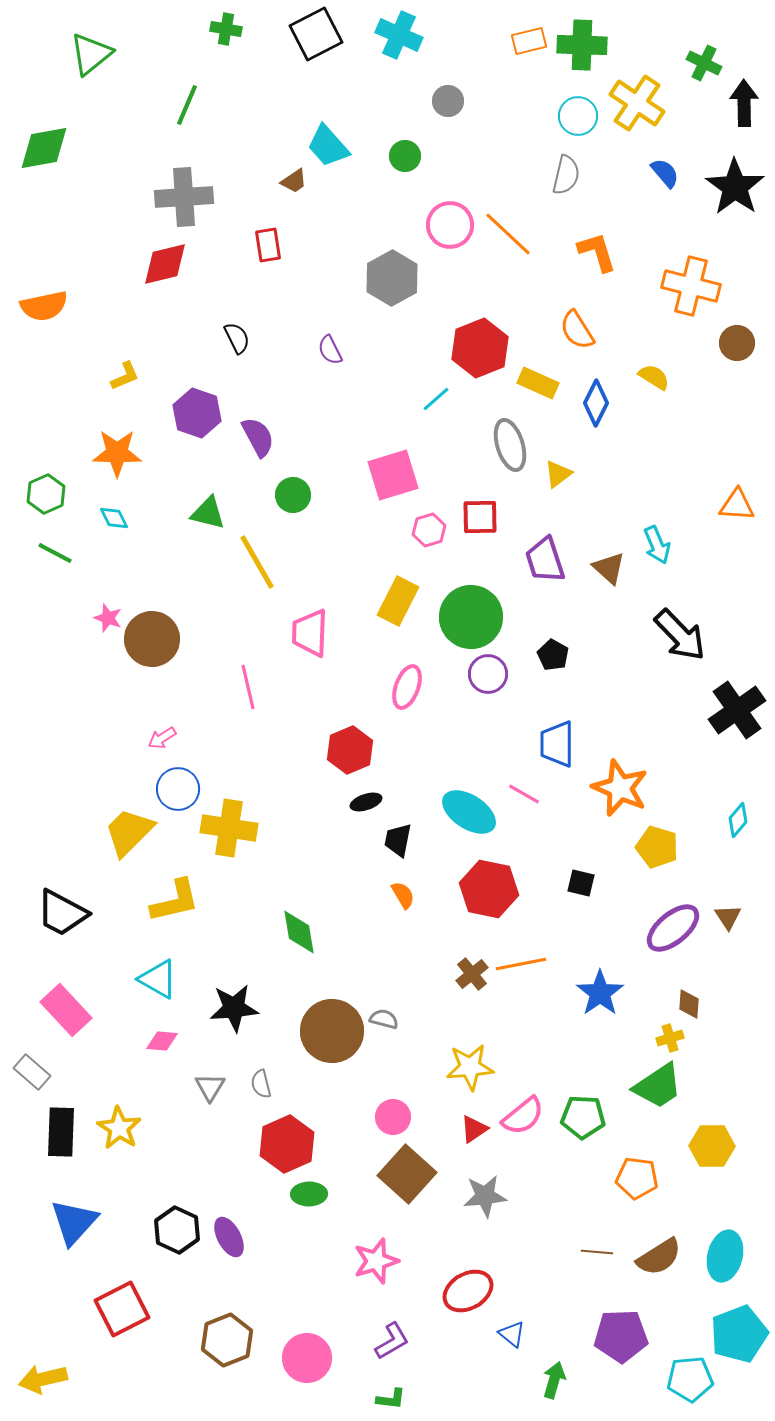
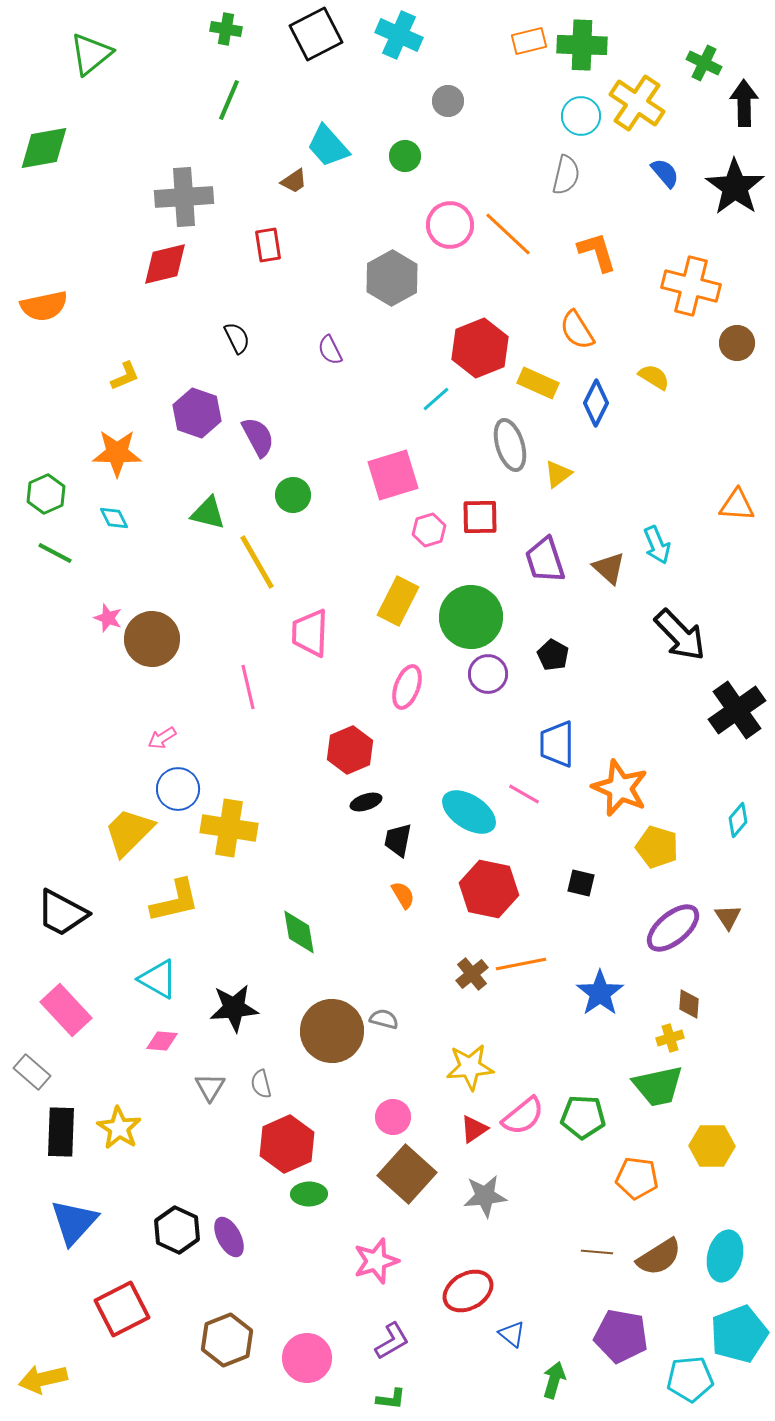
green line at (187, 105): moved 42 px right, 5 px up
cyan circle at (578, 116): moved 3 px right
green trapezoid at (658, 1086): rotated 22 degrees clockwise
purple pentagon at (621, 1336): rotated 12 degrees clockwise
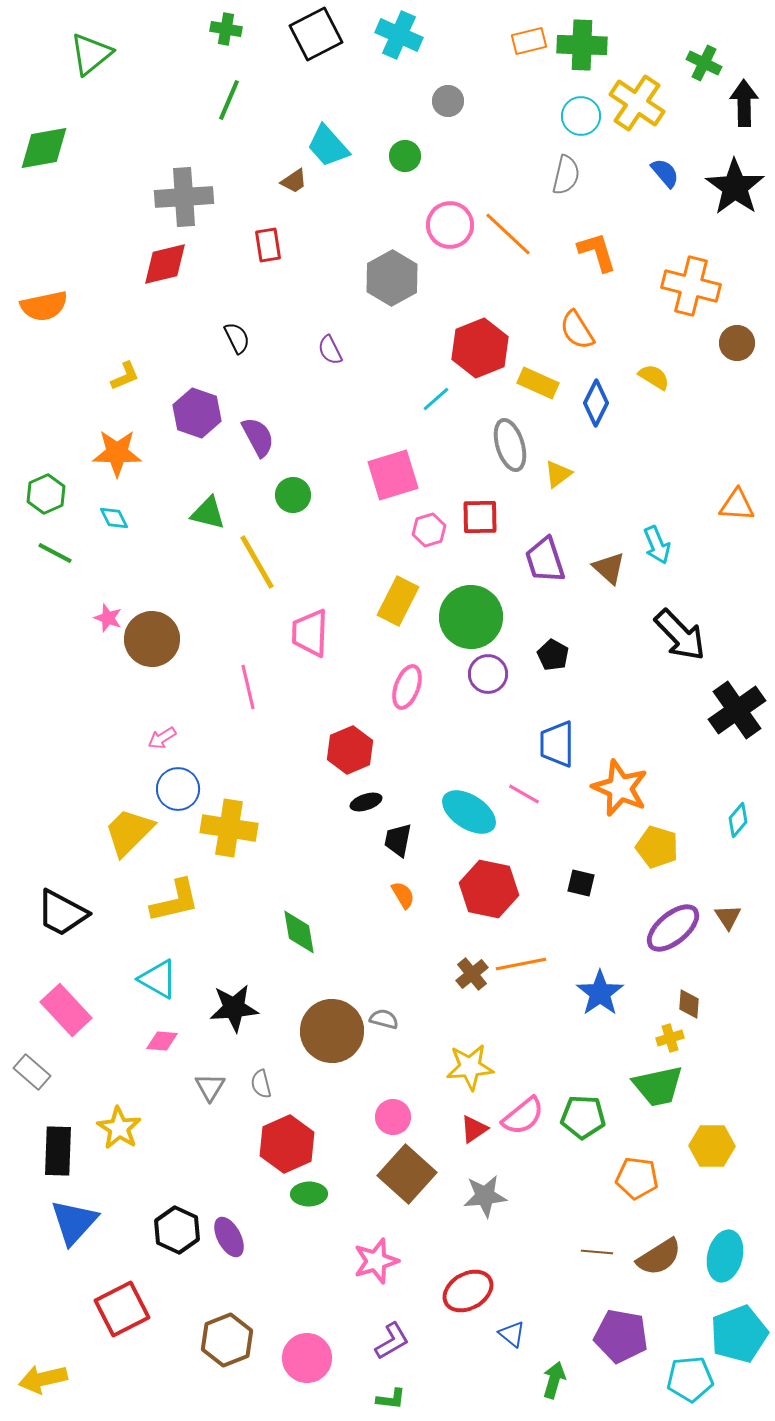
black rectangle at (61, 1132): moved 3 px left, 19 px down
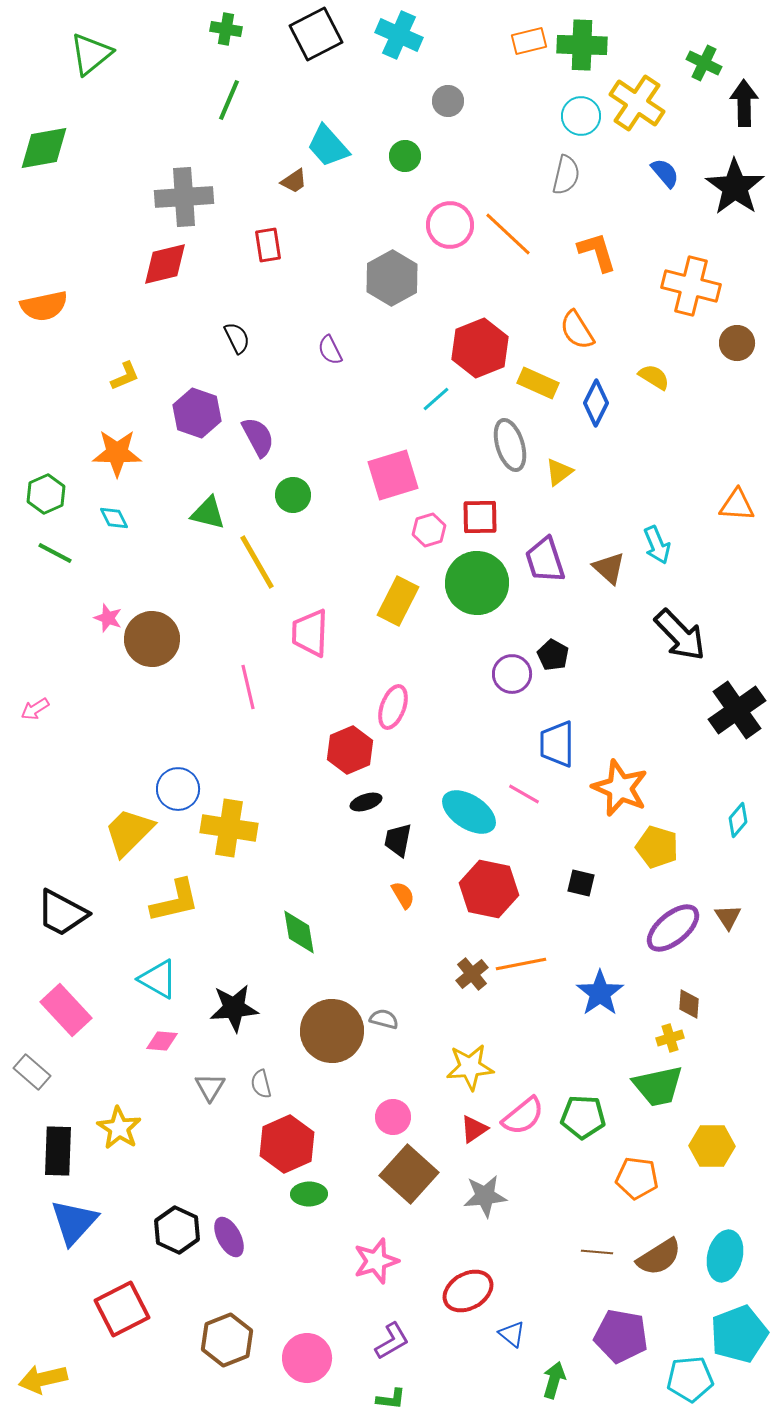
yellow triangle at (558, 474): moved 1 px right, 2 px up
green circle at (471, 617): moved 6 px right, 34 px up
purple circle at (488, 674): moved 24 px right
pink ellipse at (407, 687): moved 14 px left, 20 px down
pink arrow at (162, 738): moved 127 px left, 29 px up
brown square at (407, 1174): moved 2 px right
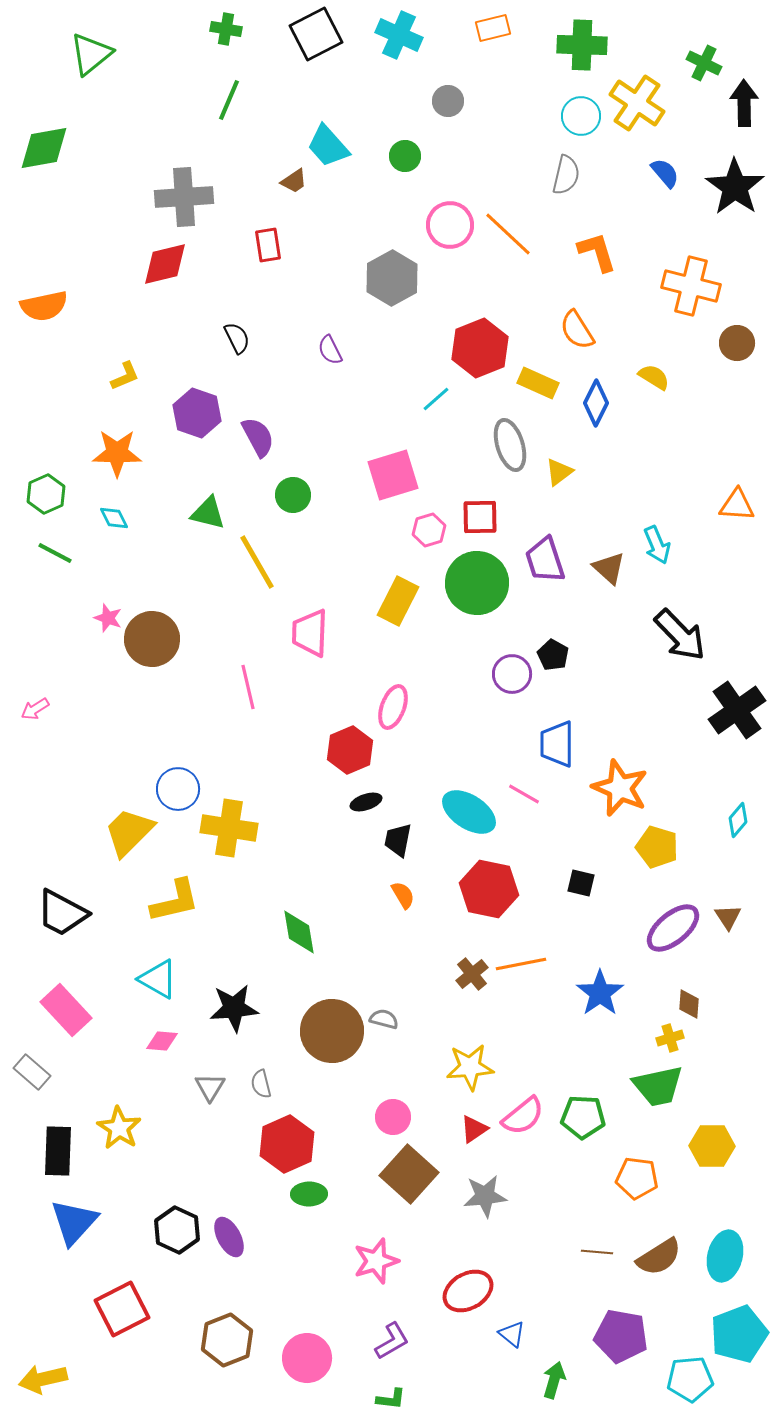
orange rectangle at (529, 41): moved 36 px left, 13 px up
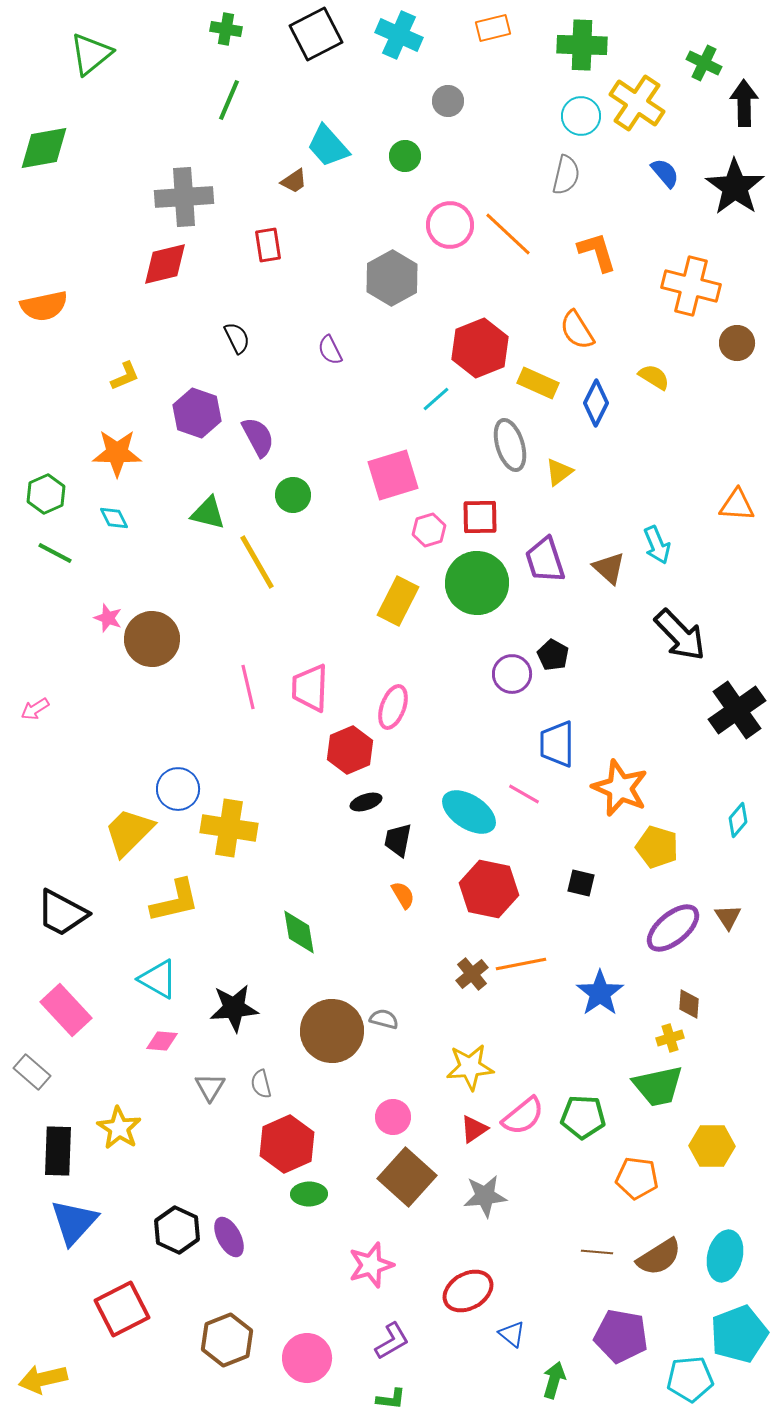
pink trapezoid at (310, 633): moved 55 px down
brown square at (409, 1174): moved 2 px left, 3 px down
pink star at (376, 1261): moved 5 px left, 4 px down
